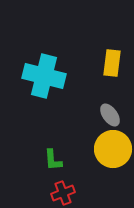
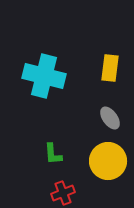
yellow rectangle: moved 2 px left, 5 px down
gray ellipse: moved 3 px down
yellow circle: moved 5 px left, 12 px down
green L-shape: moved 6 px up
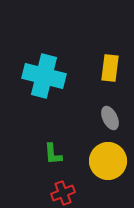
gray ellipse: rotated 10 degrees clockwise
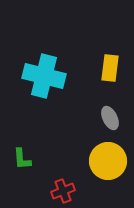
green L-shape: moved 31 px left, 5 px down
red cross: moved 2 px up
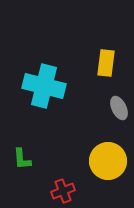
yellow rectangle: moved 4 px left, 5 px up
cyan cross: moved 10 px down
gray ellipse: moved 9 px right, 10 px up
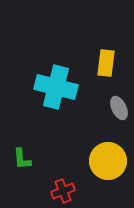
cyan cross: moved 12 px right, 1 px down
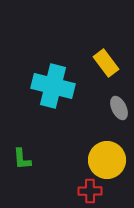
yellow rectangle: rotated 44 degrees counterclockwise
cyan cross: moved 3 px left, 1 px up
yellow circle: moved 1 px left, 1 px up
red cross: moved 27 px right; rotated 20 degrees clockwise
